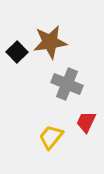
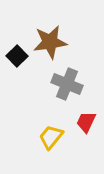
black square: moved 4 px down
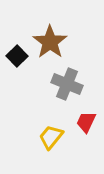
brown star: rotated 28 degrees counterclockwise
